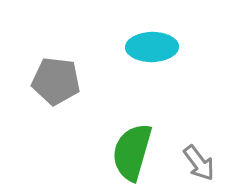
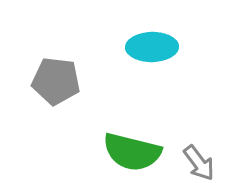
green semicircle: rotated 92 degrees counterclockwise
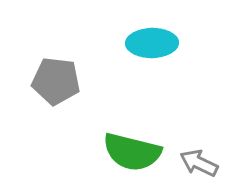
cyan ellipse: moved 4 px up
gray arrow: rotated 153 degrees clockwise
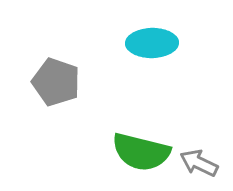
gray pentagon: moved 1 px down; rotated 12 degrees clockwise
green semicircle: moved 9 px right
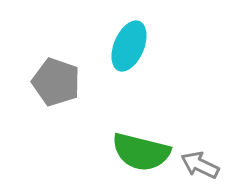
cyan ellipse: moved 23 px left, 3 px down; rotated 66 degrees counterclockwise
gray arrow: moved 1 px right, 2 px down
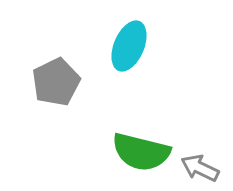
gray pentagon: rotated 27 degrees clockwise
gray arrow: moved 3 px down
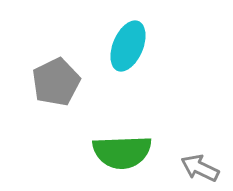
cyan ellipse: moved 1 px left
green semicircle: moved 19 px left; rotated 16 degrees counterclockwise
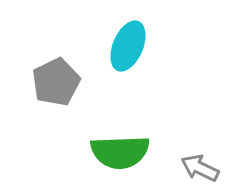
green semicircle: moved 2 px left
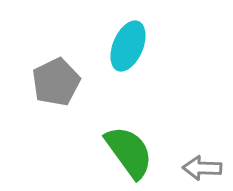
green semicircle: moved 9 px right; rotated 124 degrees counterclockwise
gray arrow: moved 2 px right; rotated 24 degrees counterclockwise
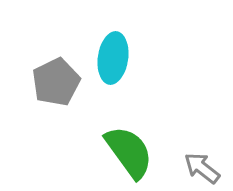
cyan ellipse: moved 15 px left, 12 px down; rotated 15 degrees counterclockwise
gray arrow: rotated 36 degrees clockwise
